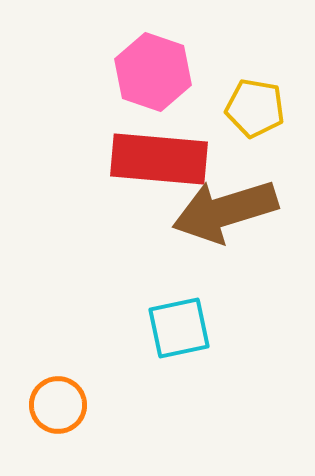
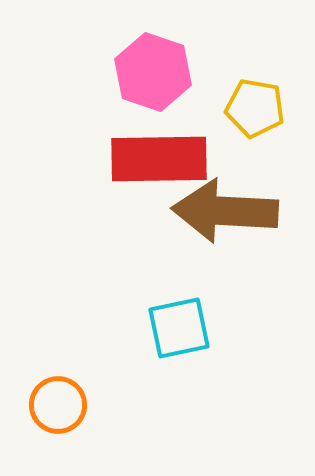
red rectangle: rotated 6 degrees counterclockwise
brown arrow: rotated 20 degrees clockwise
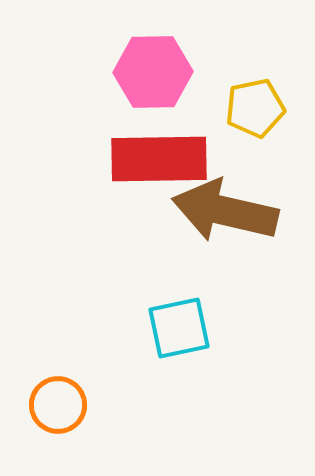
pink hexagon: rotated 20 degrees counterclockwise
yellow pentagon: rotated 22 degrees counterclockwise
brown arrow: rotated 10 degrees clockwise
